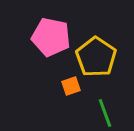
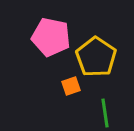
green line: rotated 12 degrees clockwise
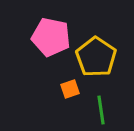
orange square: moved 1 px left, 3 px down
green line: moved 4 px left, 3 px up
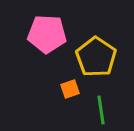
pink pentagon: moved 4 px left, 3 px up; rotated 9 degrees counterclockwise
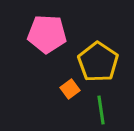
yellow pentagon: moved 2 px right, 5 px down
orange square: rotated 18 degrees counterclockwise
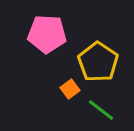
green line: rotated 44 degrees counterclockwise
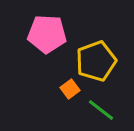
yellow pentagon: moved 2 px left, 1 px up; rotated 18 degrees clockwise
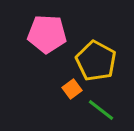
yellow pentagon: rotated 24 degrees counterclockwise
orange square: moved 2 px right
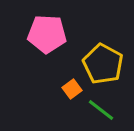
yellow pentagon: moved 7 px right, 3 px down
